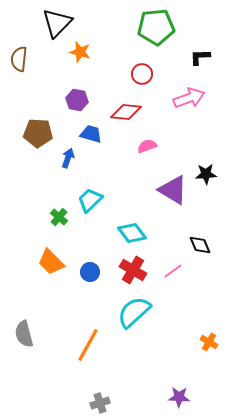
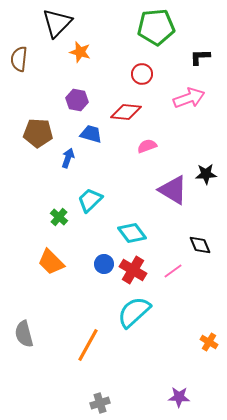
blue circle: moved 14 px right, 8 px up
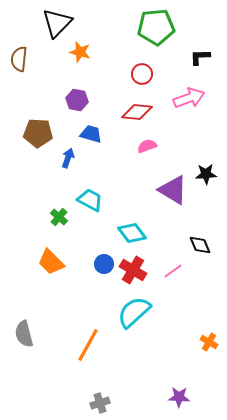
red diamond: moved 11 px right
cyan trapezoid: rotated 72 degrees clockwise
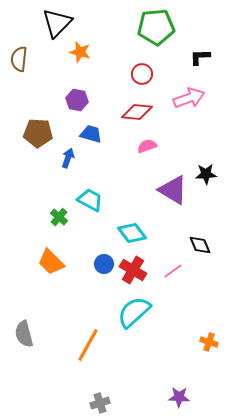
orange cross: rotated 12 degrees counterclockwise
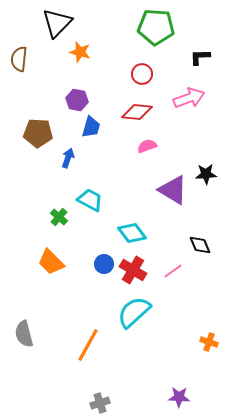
green pentagon: rotated 9 degrees clockwise
blue trapezoid: moved 7 px up; rotated 90 degrees clockwise
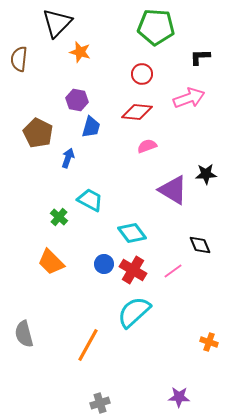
brown pentagon: rotated 24 degrees clockwise
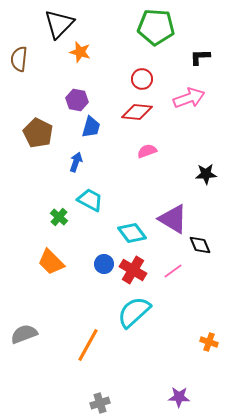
black triangle: moved 2 px right, 1 px down
red circle: moved 5 px down
pink semicircle: moved 5 px down
blue arrow: moved 8 px right, 4 px down
purple triangle: moved 29 px down
gray semicircle: rotated 84 degrees clockwise
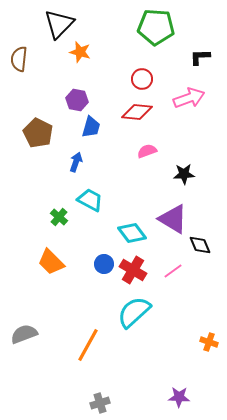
black star: moved 22 px left
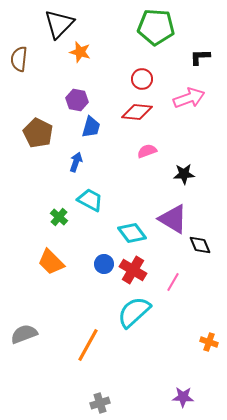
pink line: moved 11 px down; rotated 24 degrees counterclockwise
purple star: moved 4 px right
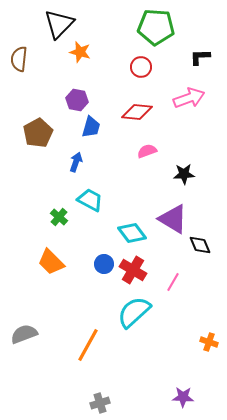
red circle: moved 1 px left, 12 px up
brown pentagon: rotated 16 degrees clockwise
